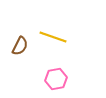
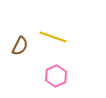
pink hexagon: moved 3 px up; rotated 15 degrees counterclockwise
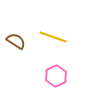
brown semicircle: moved 4 px left, 5 px up; rotated 84 degrees counterclockwise
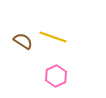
brown semicircle: moved 7 px right
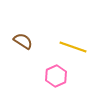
yellow line: moved 20 px right, 10 px down
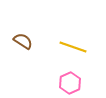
pink hexagon: moved 14 px right, 7 px down
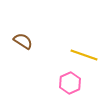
yellow line: moved 11 px right, 8 px down
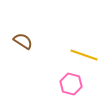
pink hexagon: moved 1 px right, 1 px down; rotated 20 degrees counterclockwise
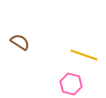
brown semicircle: moved 3 px left, 1 px down
